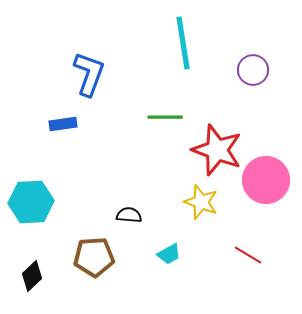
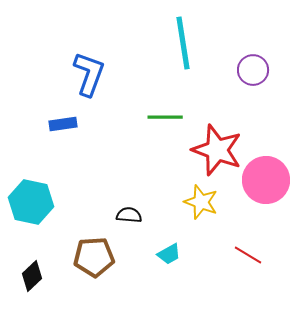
cyan hexagon: rotated 15 degrees clockwise
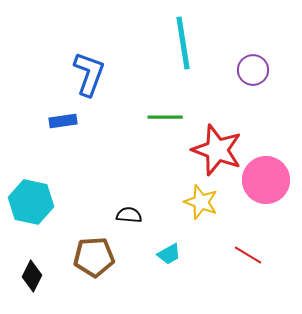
blue rectangle: moved 3 px up
black diamond: rotated 20 degrees counterclockwise
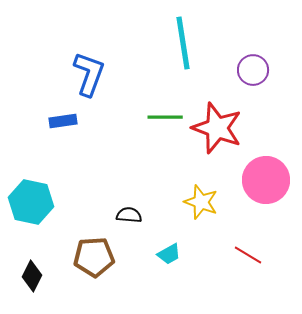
red star: moved 22 px up
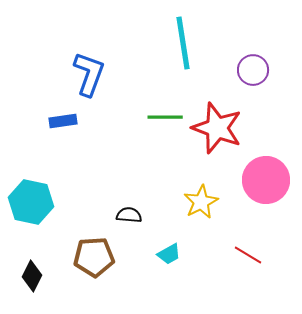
yellow star: rotated 24 degrees clockwise
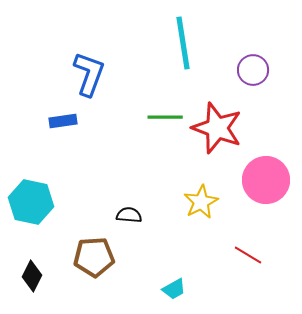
cyan trapezoid: moved 5 px right, 35 px down
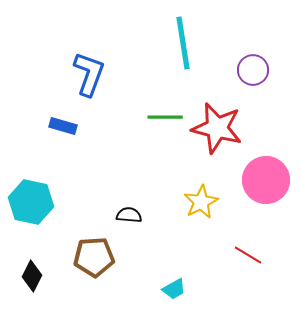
blue rectangle: moved 5 px down; rotated 24 degrees clockwise
red star: rotated 6 degrees counterclockwise
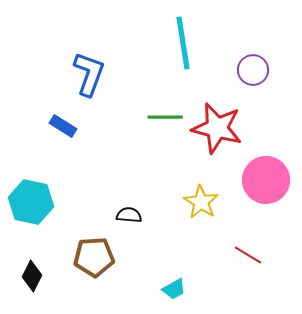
blue rectangle: rotated 16 degrees clockwise
yellow star: rotated 12 degrees counterclockwise
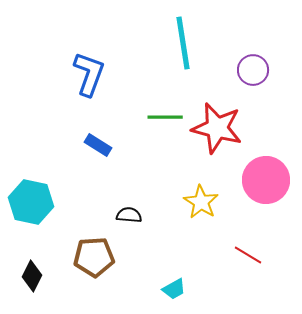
blue rectangle: moved 35 px right, 19 px down
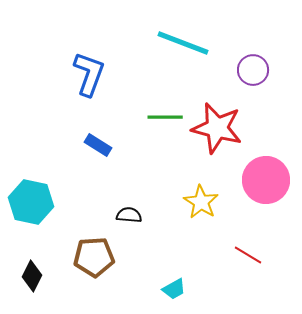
cyan line: rotated 60 degrees counterclockwise
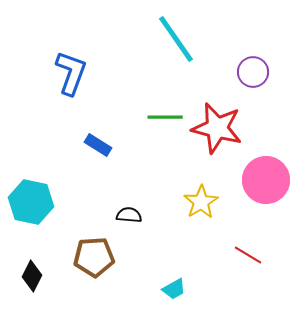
cyan line: moved 7 px left, 4 px up; rotated 34 degrees clockwise
purple circle: moved 2 px down
blue L-shape: moved 18 px left, 1 px up
yellow star: rotated 8 degrees clockwise
